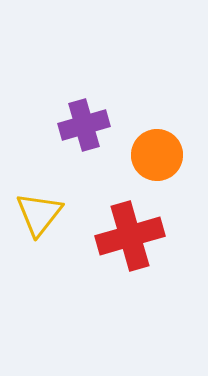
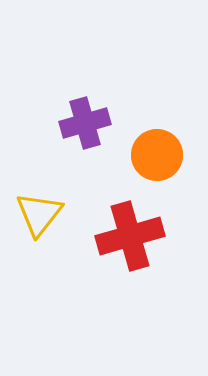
purple cross: moved 1 px right, 2 px up
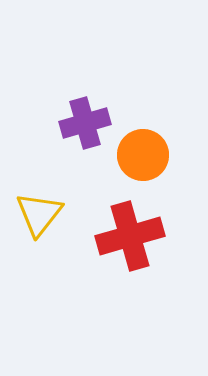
orange circle: moved 14 px left
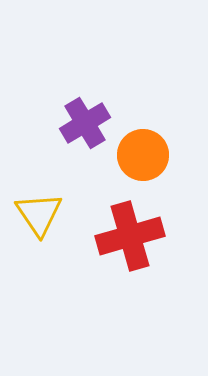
purple cross: rotated 15 degrees counterclockwise
yellow triangle: rotated 12 degrees counterclockwise
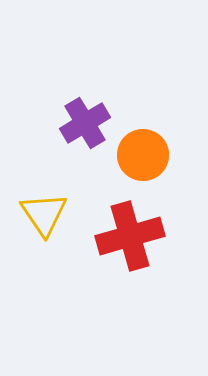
yellow triangle: moved 5 px right
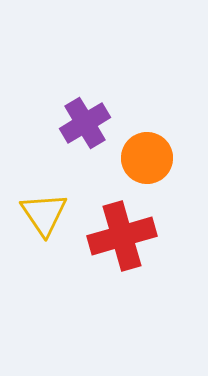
orange circle: moved 4 px right, 3 px down
red cross: moved 8 px left
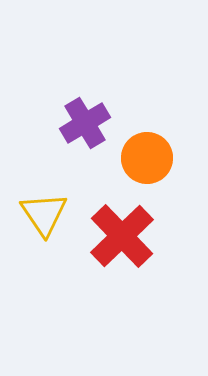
red cross: rotated 28 degrees counterclockwise
